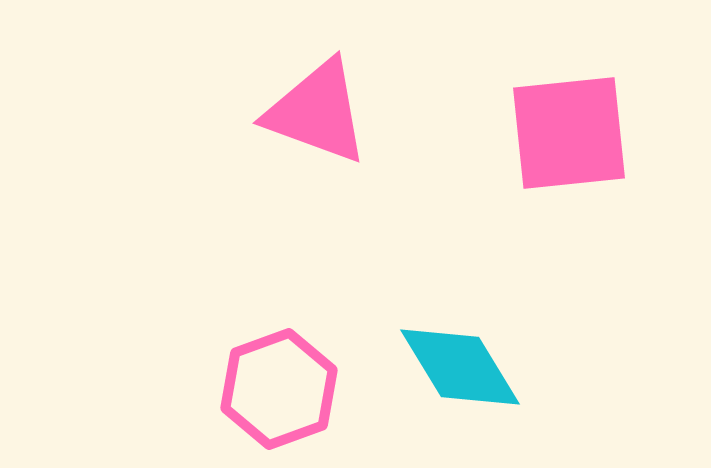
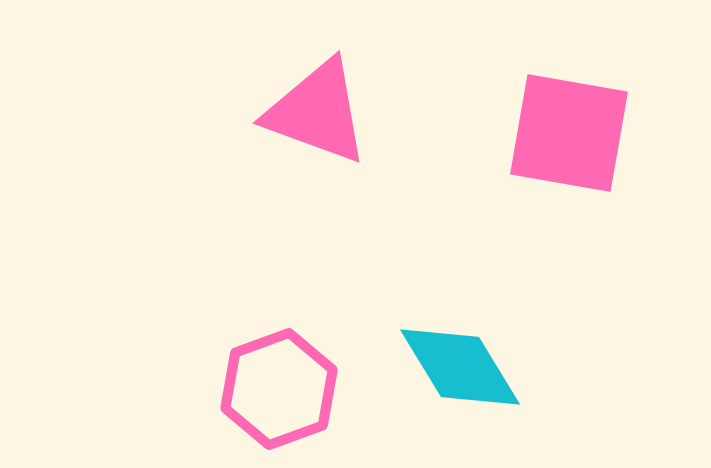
pink square: rotated 16 degrees clockwise
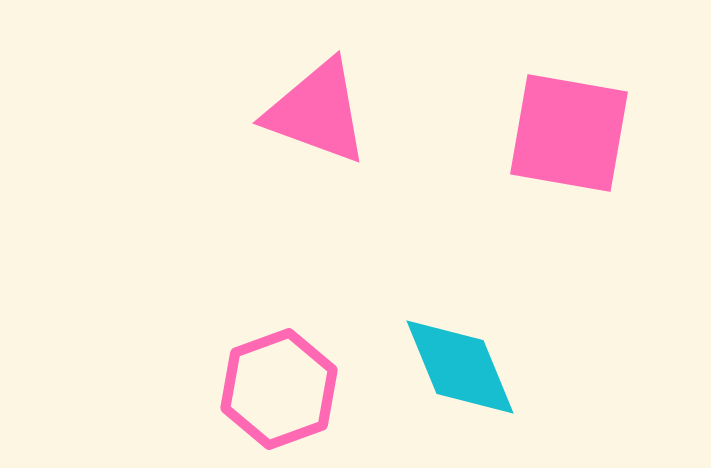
cyan diamond: rotated 9 degrees clockwise
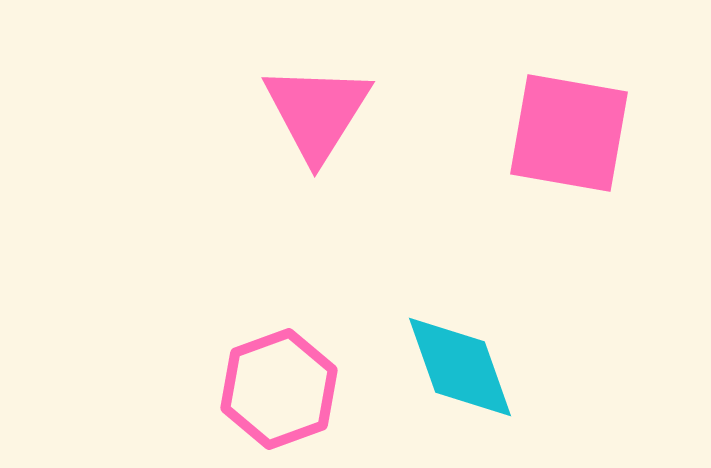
pink triangle: rotated 42 degrees clockwise
cyan diamond: rotated 3 degrees clockwise
